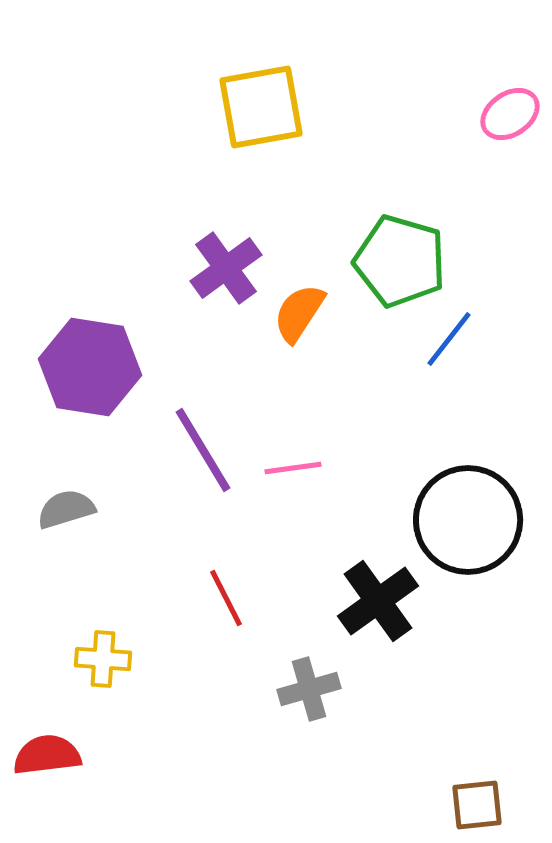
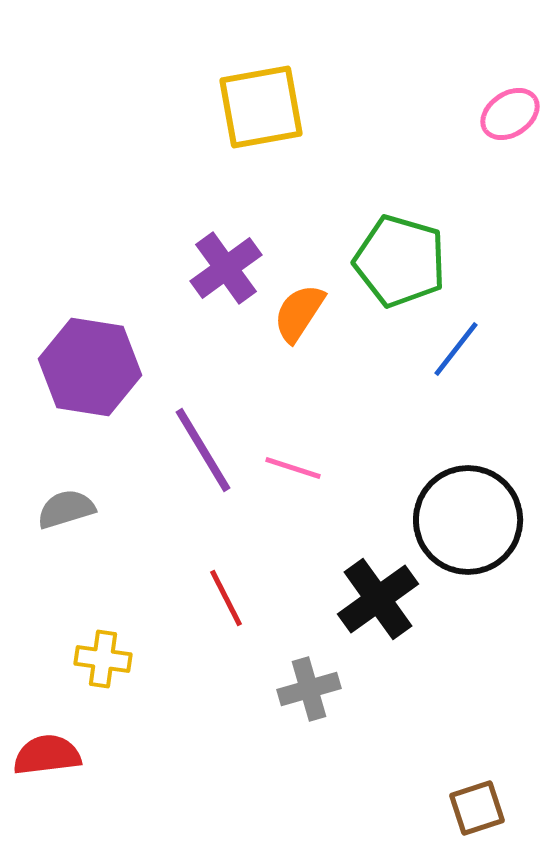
blue line: moved 7 px right, 10 px down
pink line: rotated 26 degrees clockwise
black cross: moved 2 px up
yellow cross: rotated 4 degrees clockwise
brown square: moved 3 px down; rotated 12 degrees counterclockwise
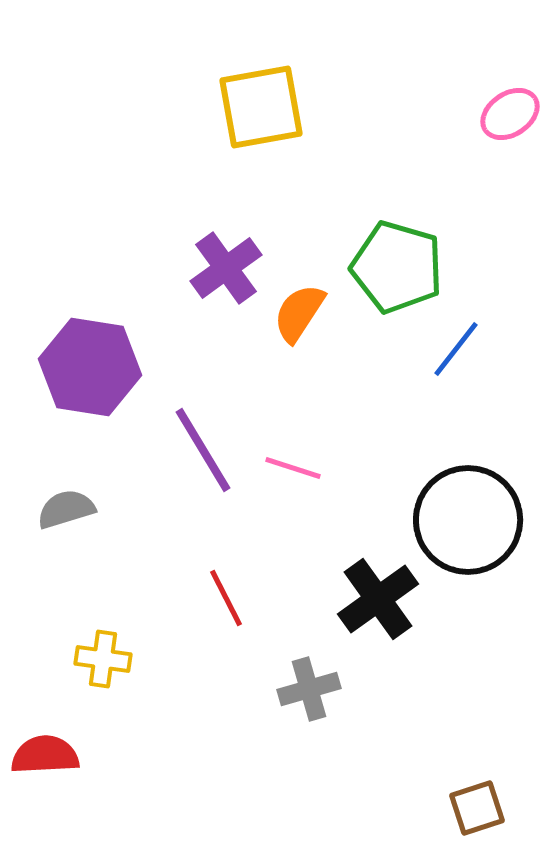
green pentagon: moved 3 px left, 6 px down
red semicircle: moved 2 px left; rotated 4 degrees clockwise
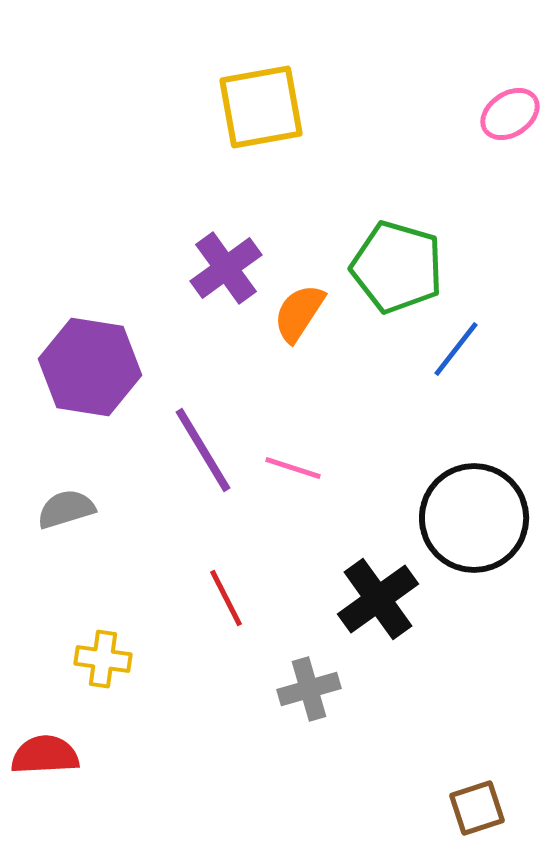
black circle: moved 6 px right, 2 px up
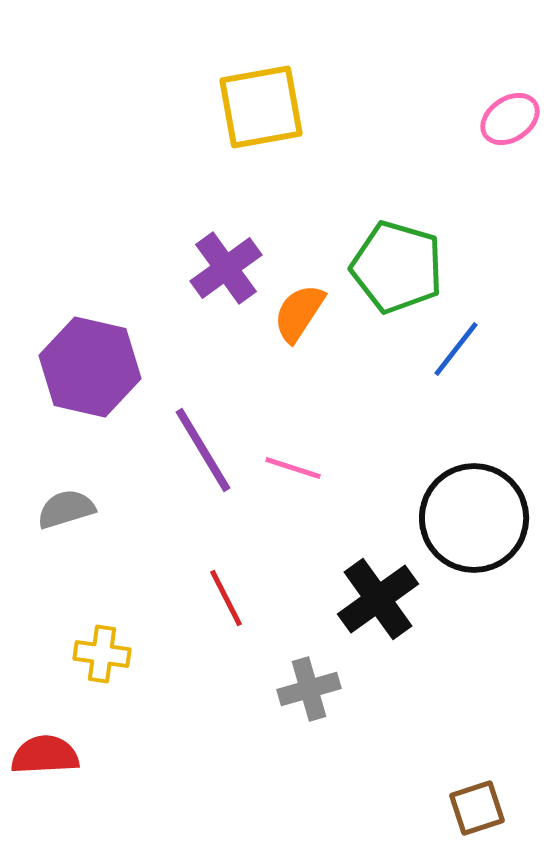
pink ellipse: moved 5 px down
purple hexagon: rotated 4 degrees clockwise
yellow cross: moved 1 px left, 5 px up
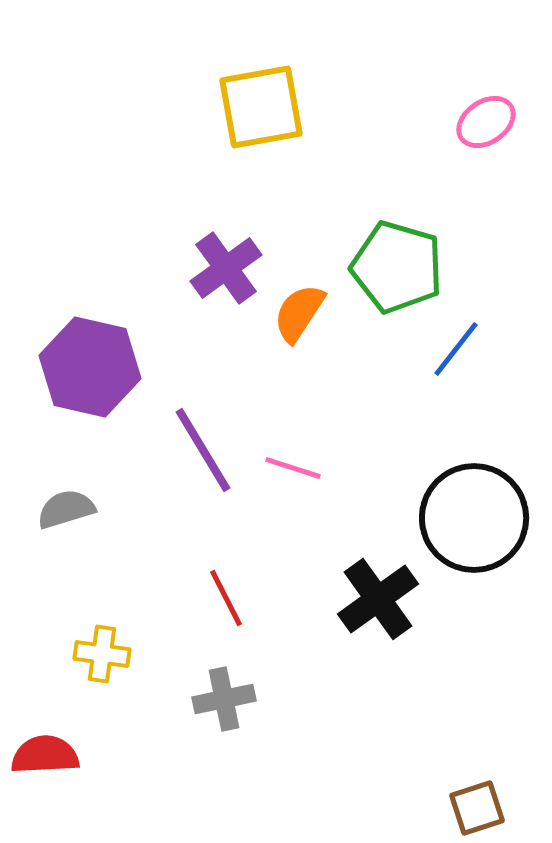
pink ellipse: moved 24 px left, 3 px down
gray cross: moved 85 px left, 10 px down; rotated 4 degrees clockwise
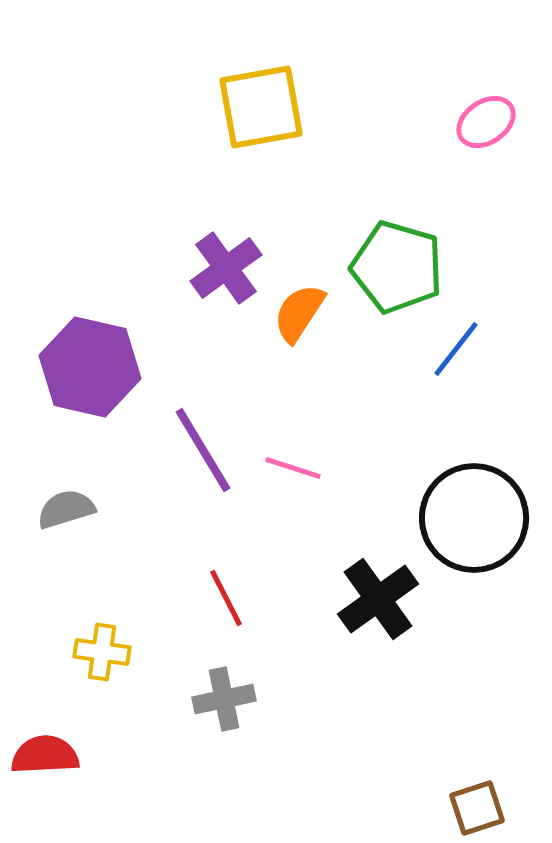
yellow cross: moved 2 px up
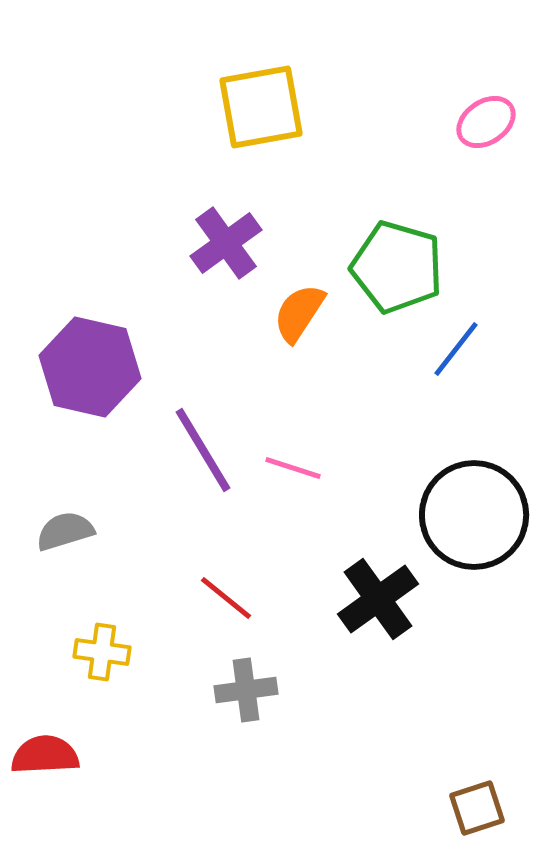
purple cross: moved 25 px up
gray semicircle: moved 1 px left, 22 px down
black circle: moved 3 px up
red line: rotated 24 degrees counterclockwise
gray cross: moved 22 px right, 9 px up; rotated 4 degrees clockwise
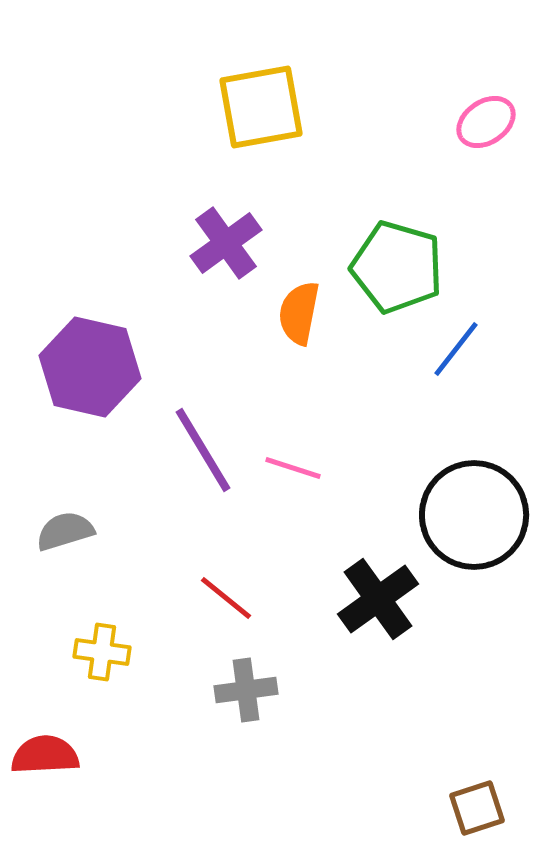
orange semicircle: rotated 22 degrees counterclockwise
